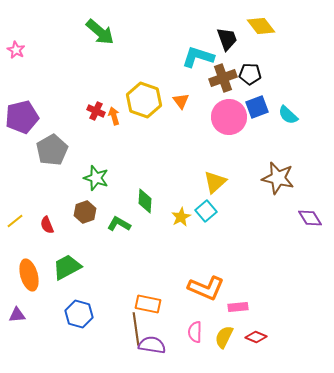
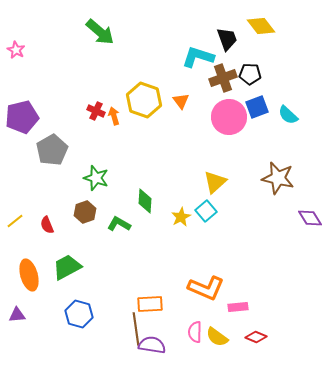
orange rectangle: moved 2 px right; rotated 15 degrees counterclockwise
yellow semicircle: moved 7 px left; rotated 80 degrees counterclockwise
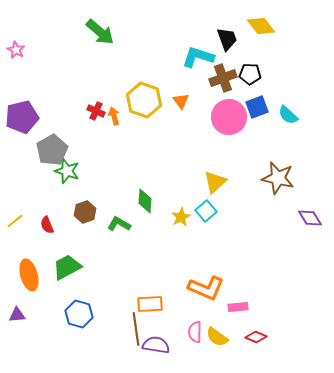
green star: moved 29 px left, 7 px up
purple semicircle: moved 4 px right
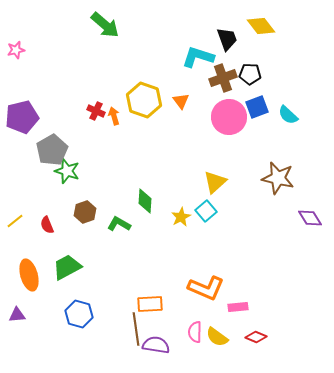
green arrow: moved 5 px right, 7 px up
pink star: rotated 30 degrees clockwise
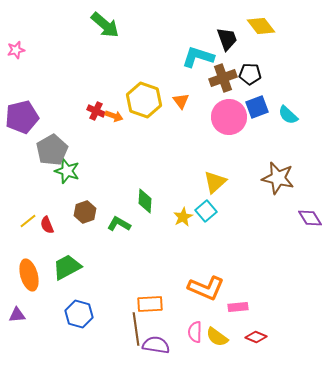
orange arrow: rotated 126 degrees clockwise
yellow star: moved 2 px right
yellow line: moved 13 px right
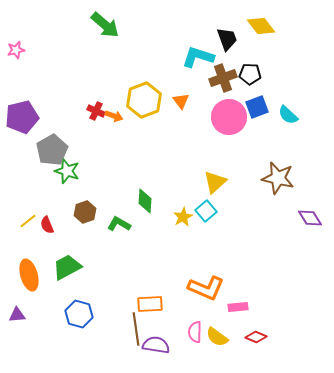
yellow hexagon: rotated 20 degrees clockwise
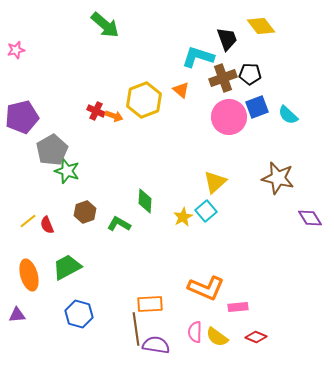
orange triangle: moved 11 px up; rotated 12 degrees counterclockwise
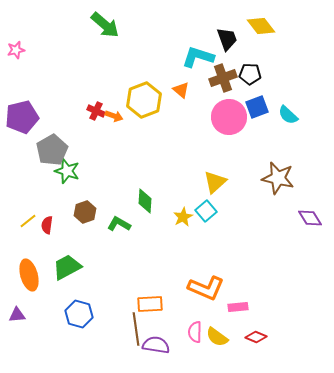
red semicircle: rotated 30 degrees clockwise
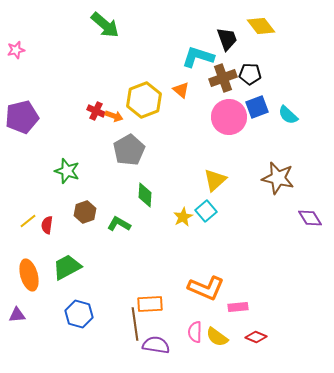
gray pentagon: moved 77 px right
yellow triangle: moved 2 px up
green diamond: moved 6 px up
brown line: moved 1 px left, 5 px up
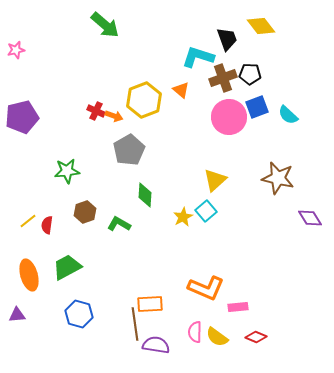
green star: rotated 25 degrees counterclockwise
